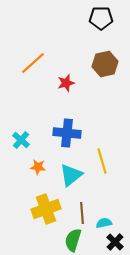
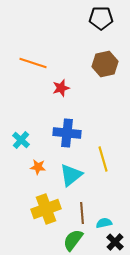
orange line: rotated 60 degrees clockwise
red star: moved 5 px left, 5 px down
yellow line: moved 1 px right, 2 px up
green semicircle: rotated 20 degrees clockwise
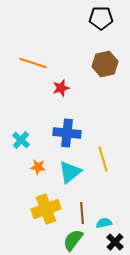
cyan triangle: moved 1 px left, 3 px up
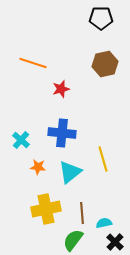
red star: moved 1 px down
blue cross: moved 5 px left
yellow cross: rotated 8 degrees clockwise
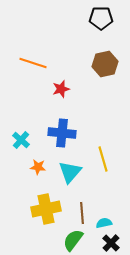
cyan triangle: rotated 10 degrees counterclockwise
black cross: moved 4 px left, 1 px down
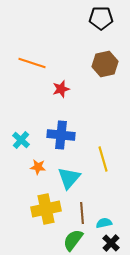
orange line: moved 1 px left
blue cross: moved 1 px left, 2 px down
cyan triangle: moved 1 px left, 6 px down
